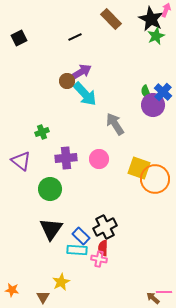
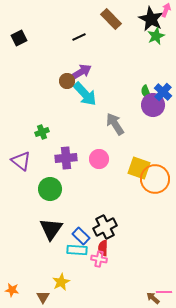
black line: moved 4 px right
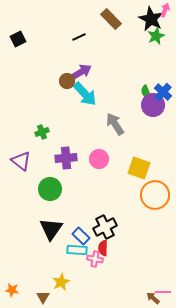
pink arrow: moved 1 px left
black square: moved 1 px left, 1 px down
orange circle: moved 16 px down
pink cross: moved 4 px left
pink line: moved 1 px left
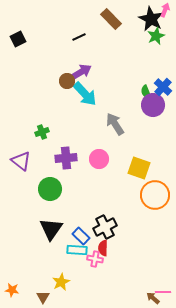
blue cross: moved 5 px up
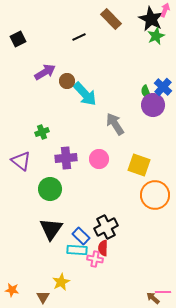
purple arrow: moved 36 px left
yellow square: moved 3 px up
black cross: moved 1 px right
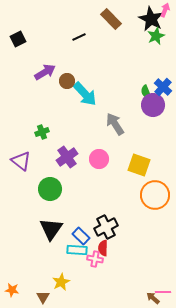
purple cross: moved 1 px right, 1 px up; rotated 30 degrees counterclockwise
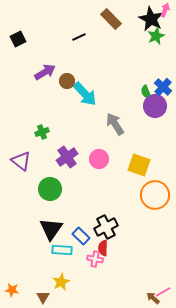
purple circle: moved 2 px right, 1 px down
cyan rectangle: moved 15 px left
pink line: rotated 28 degrees counterclockwise
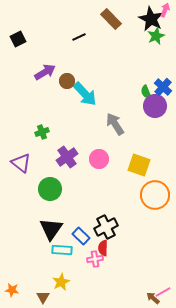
purple triangle: moved 2 px down
pink cross: rotated 21 degrees counterclockwise
